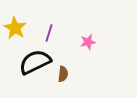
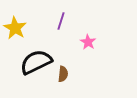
purple line: moved 12 px right, 12 px up
pink star: rotated 28 degrees counterclockwise
black semicircle: moved 1 px right
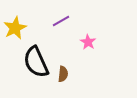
purple line: rotated 42 degrees clockwise
yellow star: rotated 15 degrees clockwise
black semicircle: rotated 88 degrees counterclockwise
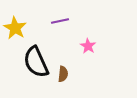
purple line: moved 1 px left; rotated 18 degrees clockwise
yellow star: rotated 15 degrees counterclockwise
pink star: moved 4 px down
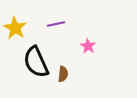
purple line: moved 4 px left, 3 px down
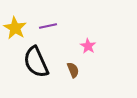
purple line: moved 8 px left, 2 px down
brown semicircle: moved 10 px right, 4 px up; rotated 28 degrees counterclockwise
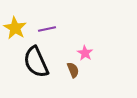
purple line: moved 1 px left, 3 px down
pink star: moved 3 px left, 7 px down
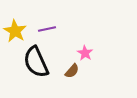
yellow star: moved 3 px down
brown semicircle: moved 1 px left, 1 px down; rotated 63 degrees clockwise
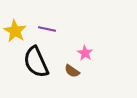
purple line: rotated 24 degrees clockwise
brown semicircle: rotated 84 degrees clockwise
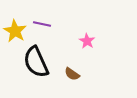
purple line: moved 5 px left, 5 px up
pink star: moved 2 px right, 12 px up
brown semicircle: moved 3 px down
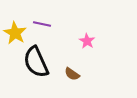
yellow star: moved 2 px down
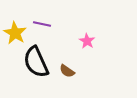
brown semicircle: moved 5 px left, 3 px up
